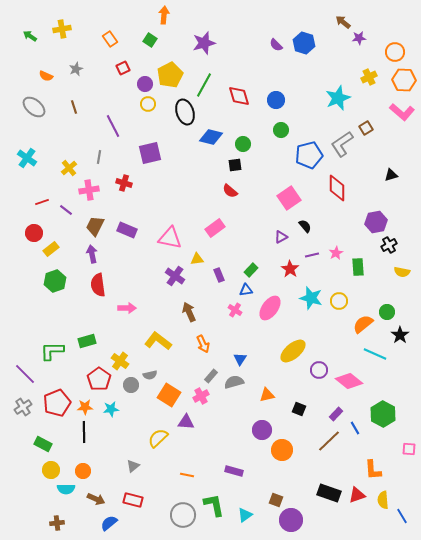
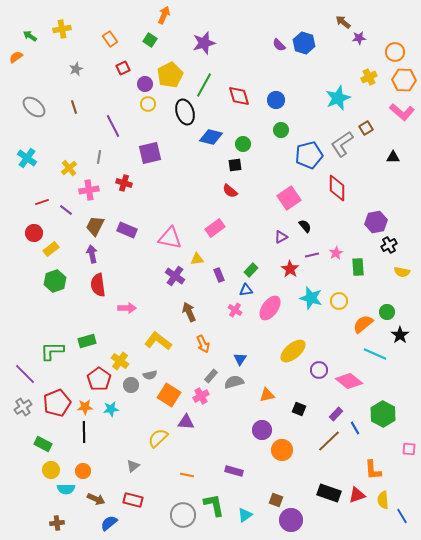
orange arrow at (164, 15): rotated 18 degrees clockwise
purple semicircle at (276, 45): moved 3 px right
orange semicircle at (46, 76): moved 30 px left, 19 px up; rotated 120 degrees clockwise
black triangle at (391, 175): moved 2 px right, 18 px up; rotated 16 degrees clockwise
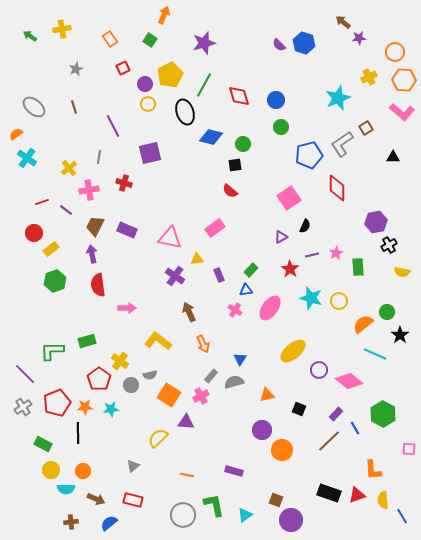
orange semicircle at (16, 57): moved 77 px down
green circle at (281, 130): moved 3 px up
black semicircle at (305, 226): rotated 64 degrees clockwise
black line at (84, 432): moved 6 px left, 1 px down
brown cross at (57, 523): moved 14 px right, 1 px up
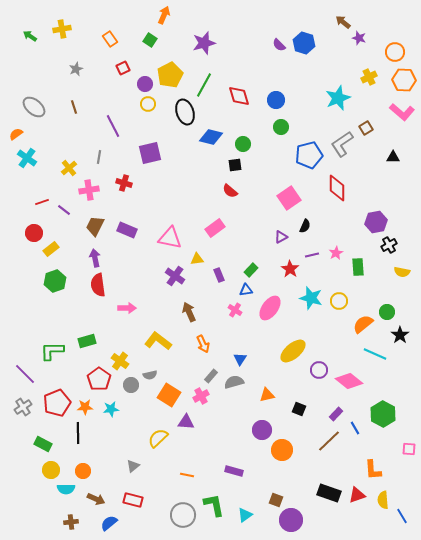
purple star at (359, 38): rotated 24 degrees clockwise
purple line at (66, 210): moved 2 px left
purple arrow at (92, 254): moved 3 px right, 4 px down
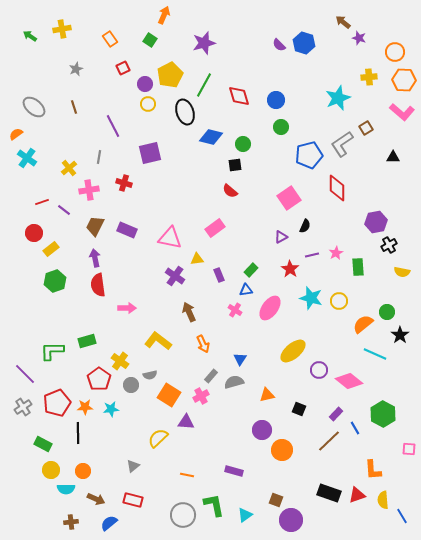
yellow cross at (369, 77): rotated 21 degrees clockwise
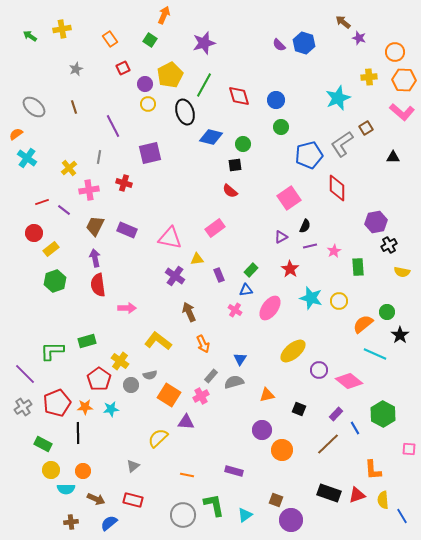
pink star at (336, 253): moved 2 px left, 2 px up
purple line at (312, 255): moved 2 px left, 9 px up
brown line at (329, 441): moved 1 px left, 3 px down
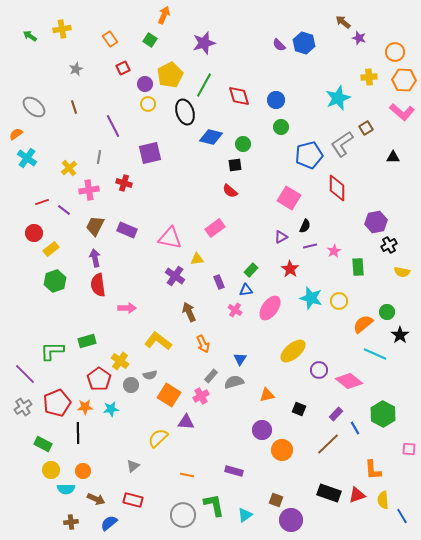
pink square at (289, 198): rotated 25 degrees counterclockwise
purple rectangle at (219, 275): moved 7 px down
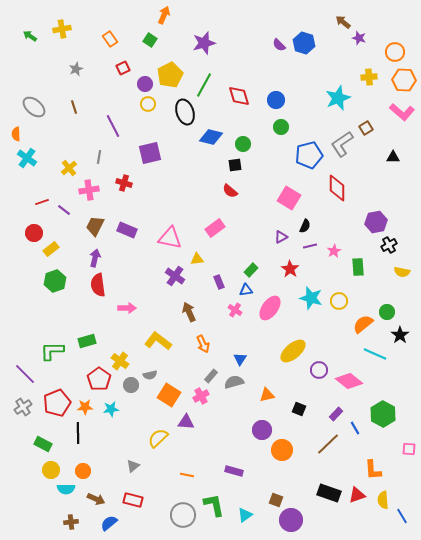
orange semicircle at (16, 134): rotated 56 degrees counterclockwise
purple arrow at (95, 258): rotated 24 degrees clockwise
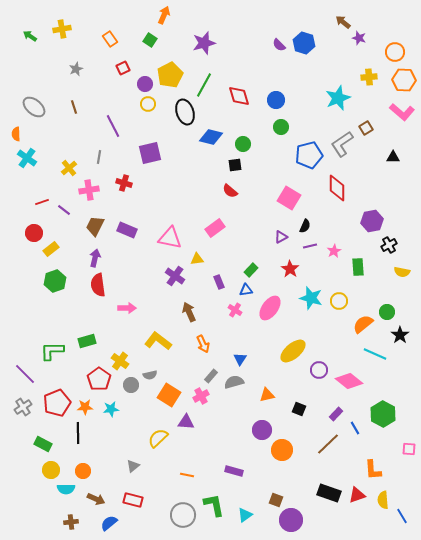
purple hexagon at (376, 222): moved 4 px left, 1 px up
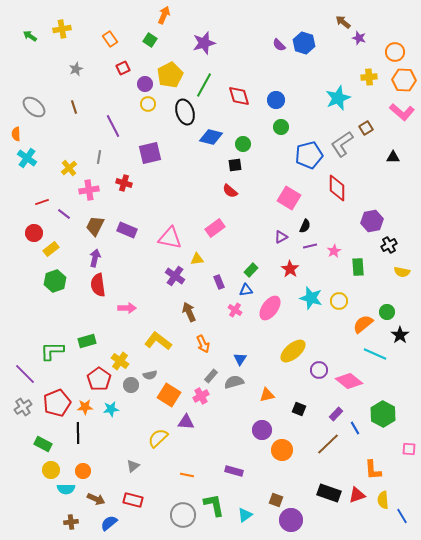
purple line at (64, 210): moved 4 px down
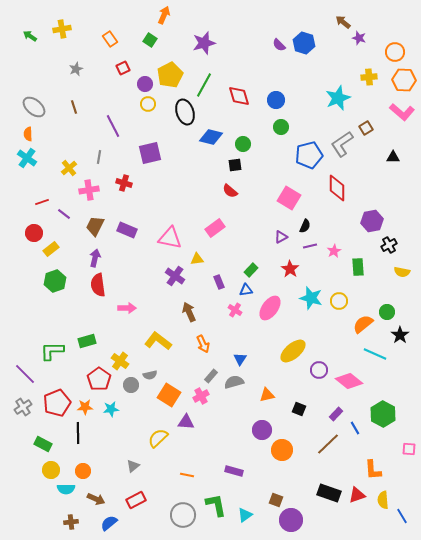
orange semicircle at (16, 134): moved 12 px right
red rectangle at (133, 500): moved 3 px right; rotated 42 degrees counterclockwise
green L-shape at (214, 505): moved 2 px right
